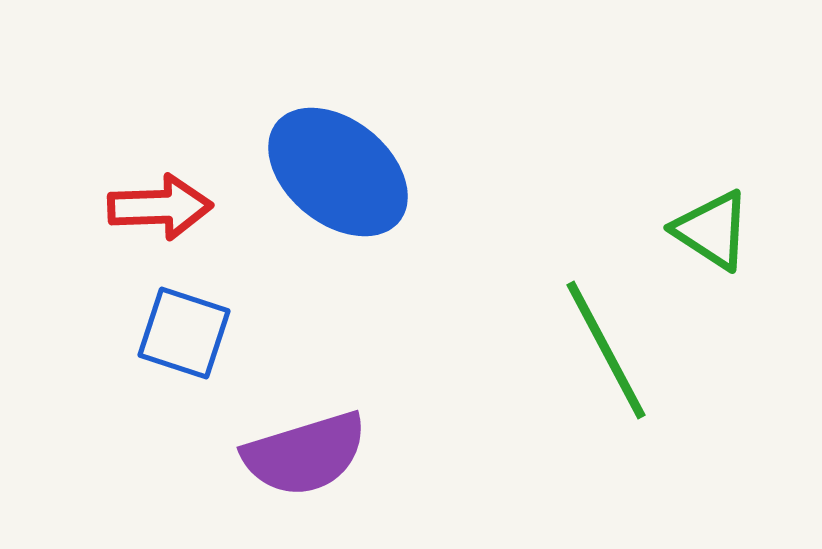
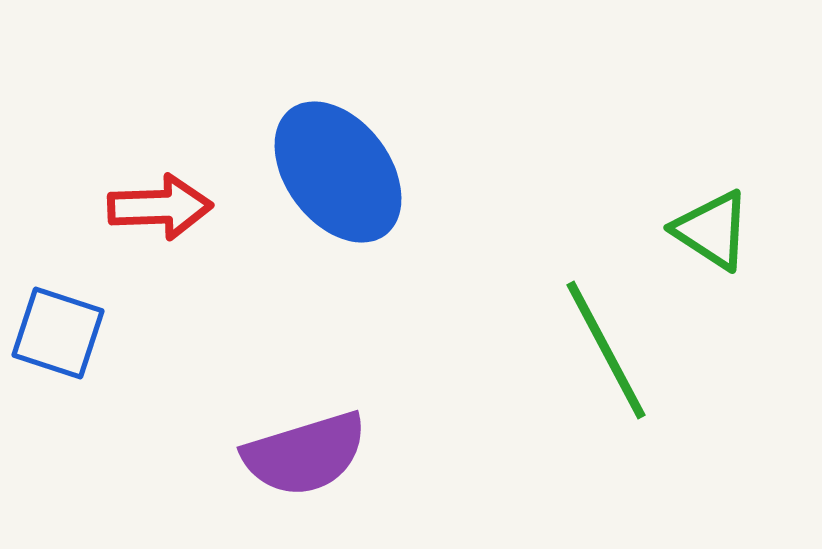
blue ellipse: rotated 14 degrees clockwise
blue square: moved 126 px left
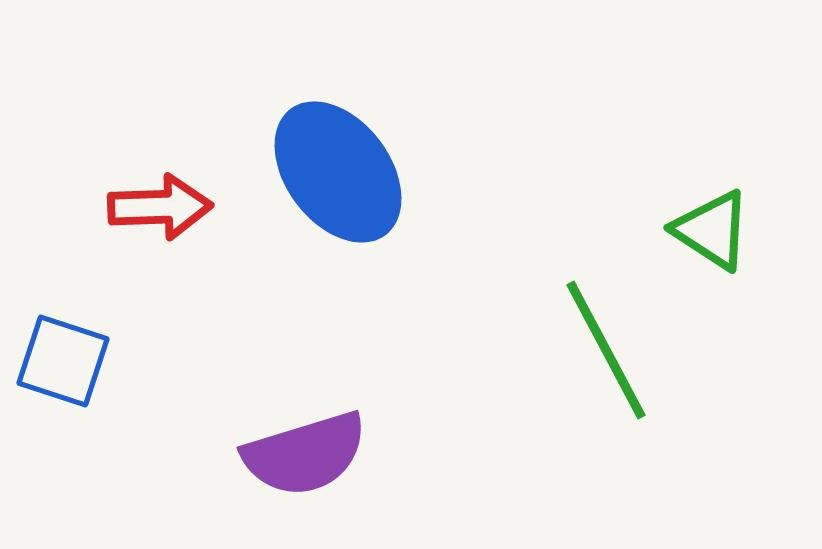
blue square: moved 5 px right, 28 px down
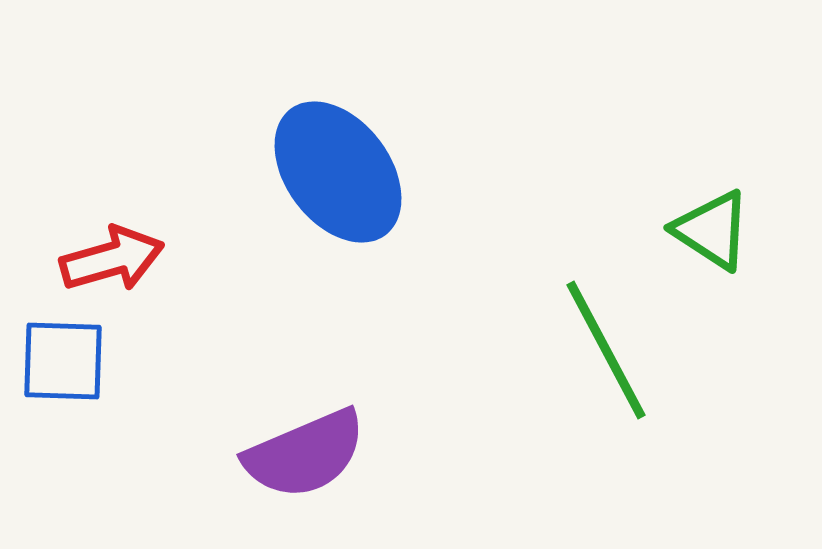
red arrow: moved 48 px left, 52 px down; rotated 14 degrees counterclockwise
blue square: rotated 16 degrees counterclockwise
purple semicircle: rotated 6 degrees counterclockwise
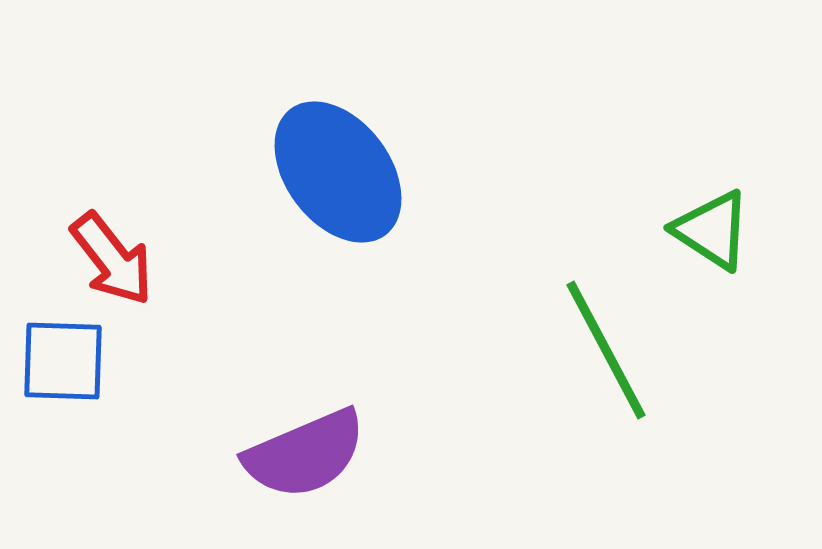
red arrow: rotated 68 degrees clockwise
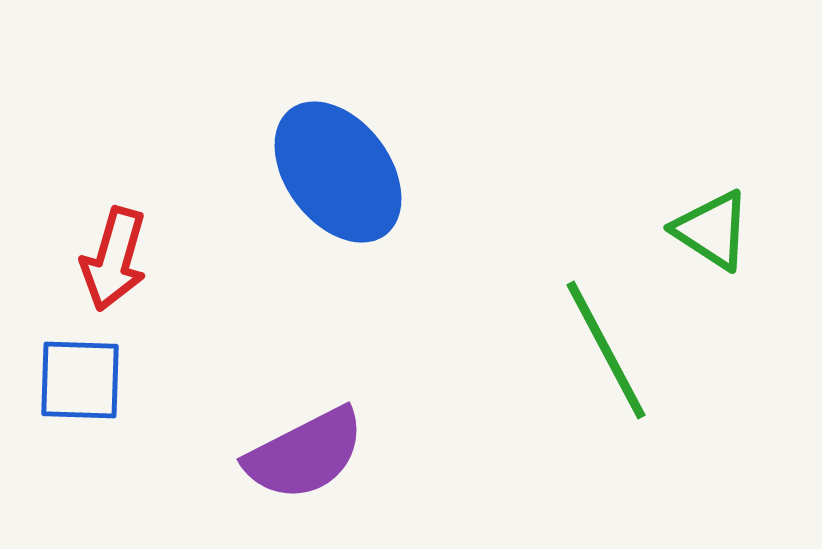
red arrow: moved 2 px right; rotated 54 degrees clockwise
blue square: moved 17 px right, 19 px down
purple semicircle: rotated 4 degrees counterclockwise
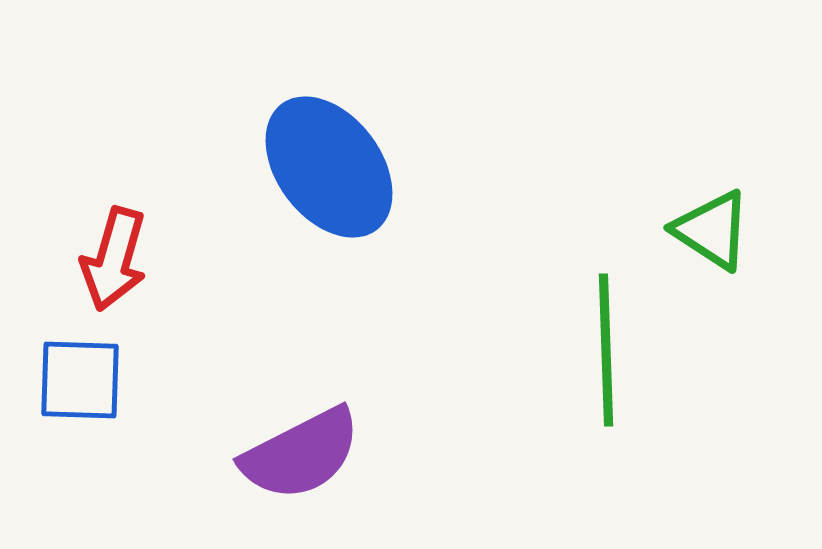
blue ellipse: moved 9 px left, 5 px up
green line: rotated 26 degrees clockwise
purple semicircle: moved 4 px left
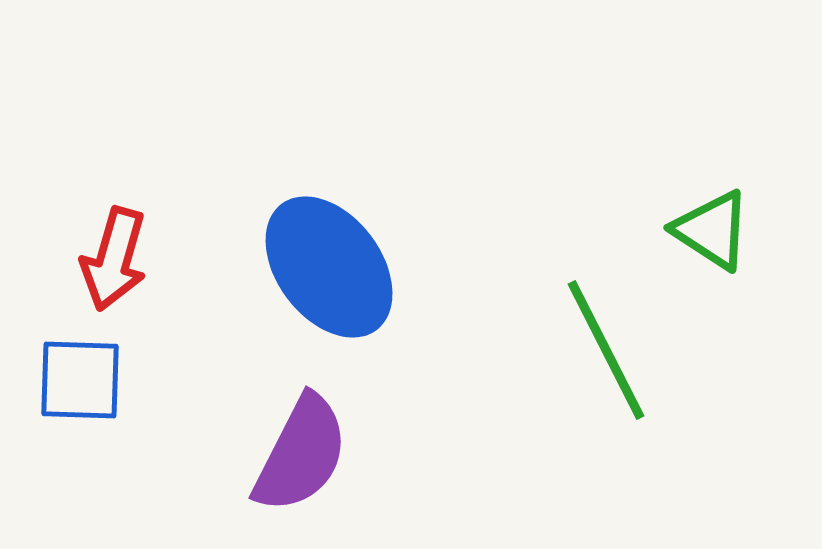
blue ellipse: moved 100 px down
green line: rotated 25 degrees counterclockwise
purple semicircle: rotated 36 degrees counterclockwise
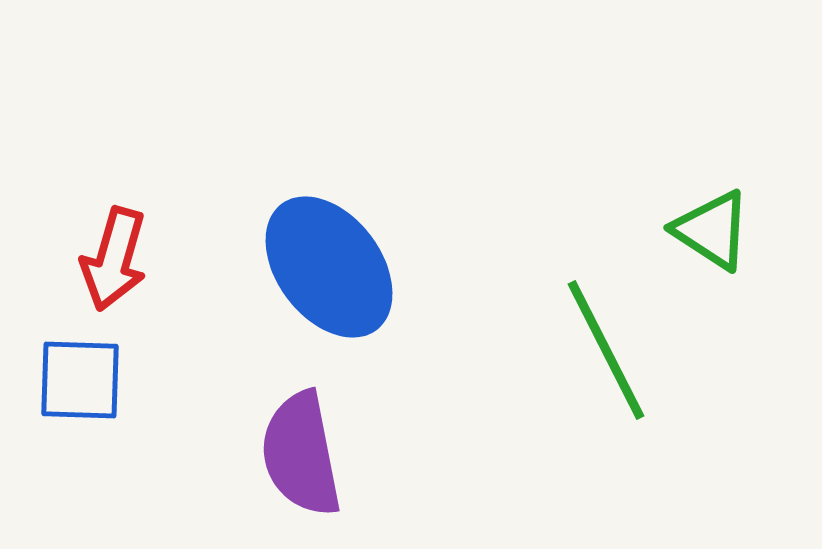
purple semicircle: rotated 142 degrees clockwise
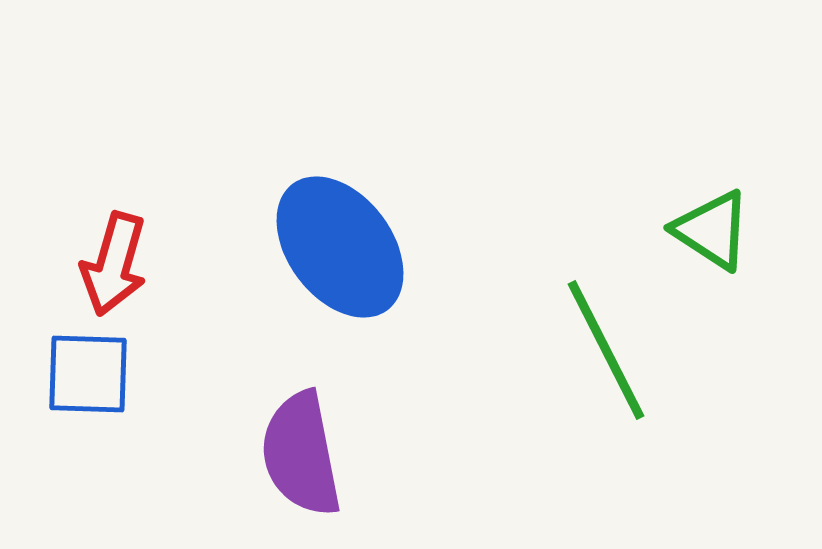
red arrow: moved 5 px down
blue ellipse: moved 11 px right, 20 px up
blue square: moved 8 px right, 6 px up
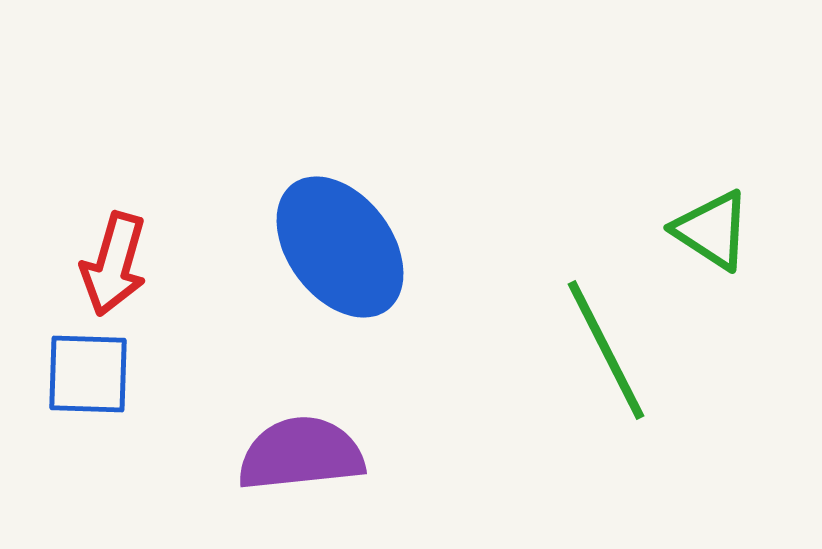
purple semicircle: rotated 95 degrees clockwise
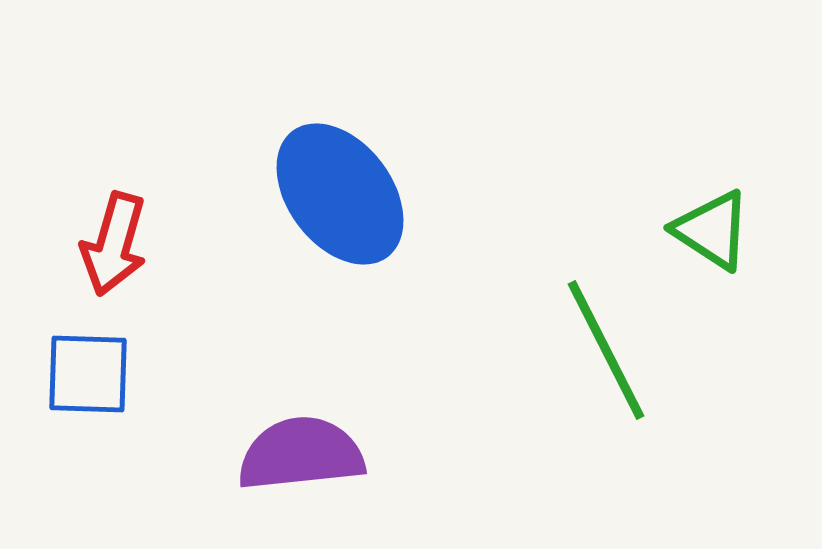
blue ellipse: moved 53 px up
red arrow: moved 20 px up
